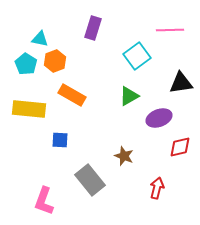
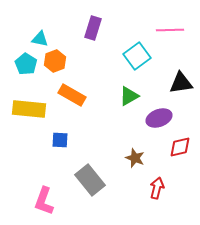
brown star: moved 11 px right, 2 px down
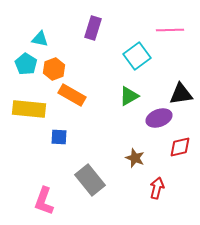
orange hexagon: moved 1 px left, 8 px down
black triangle: moved 11 px down
blue square: moved 1 px left, 3 px up
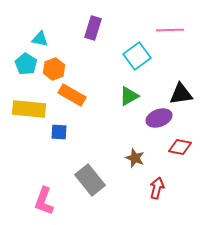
blue square: moved 5 px up
red diamond: rotated 25 degrees clockwise
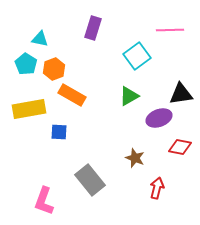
yellow rectangle: rotated 16 degrees counterclockwise
